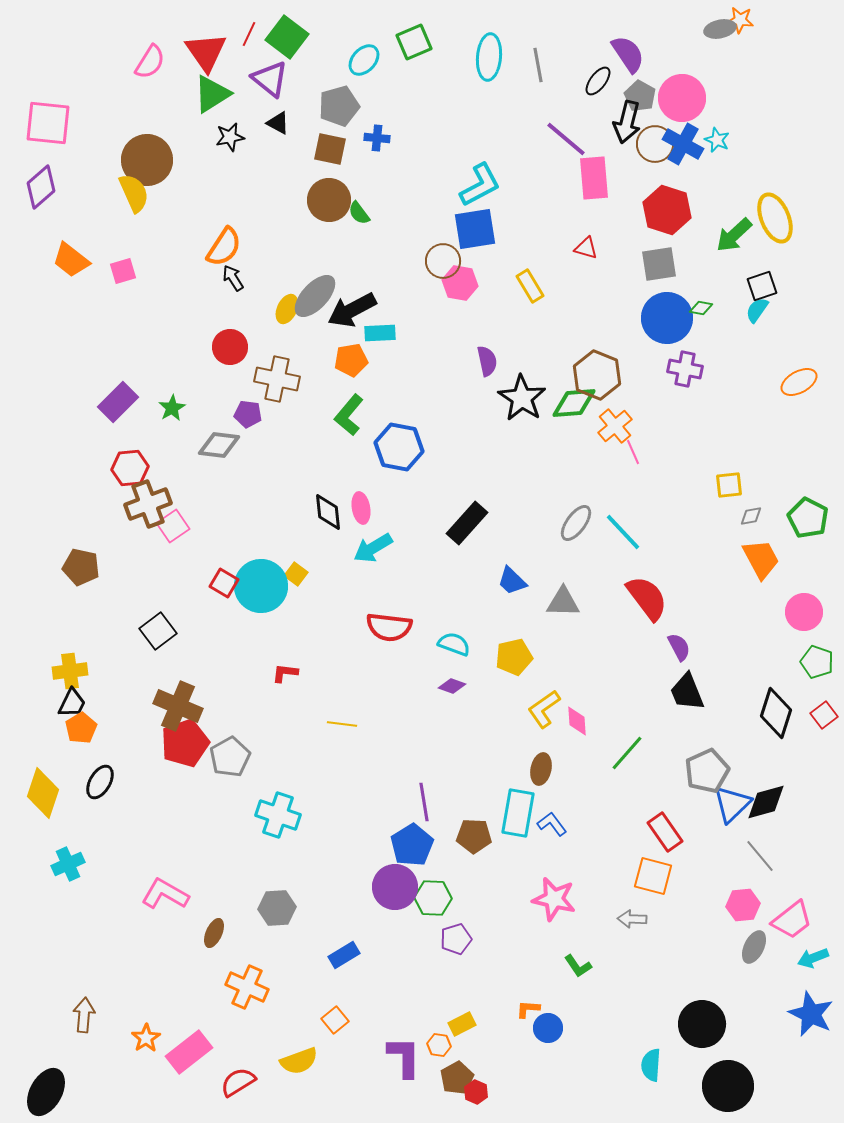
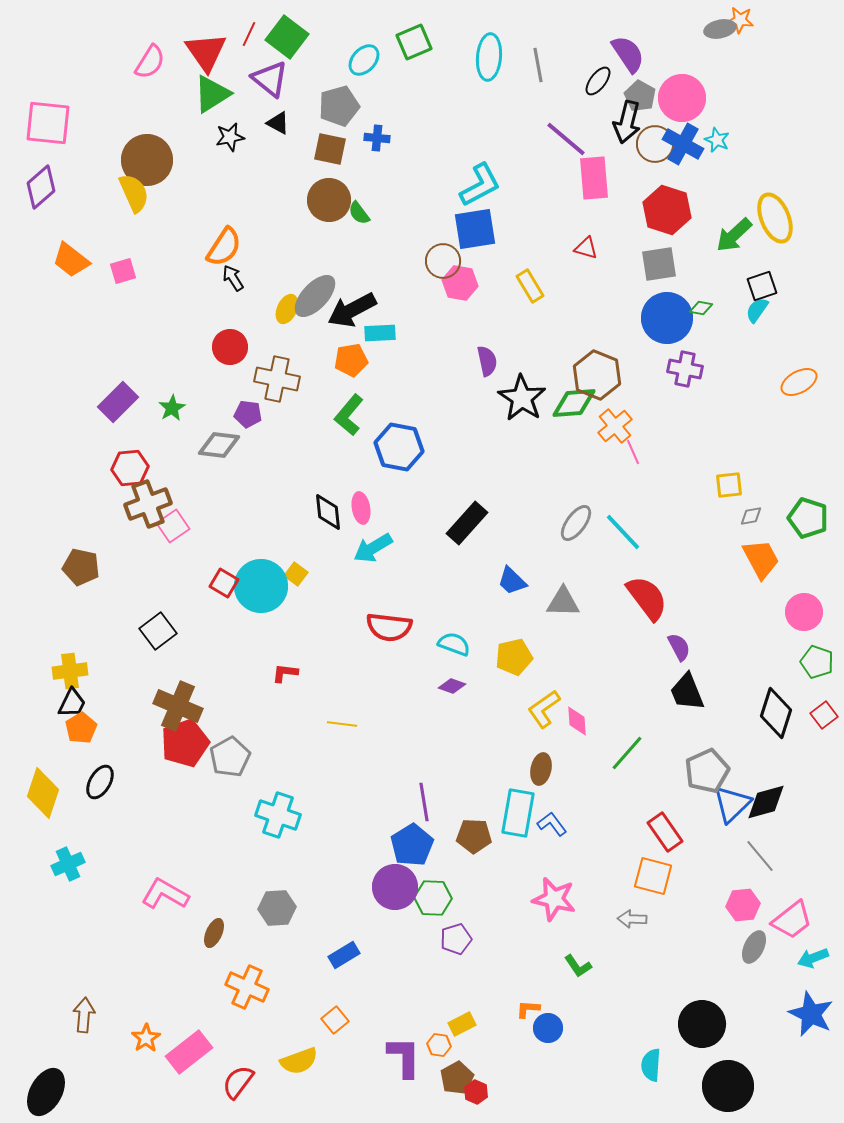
green pentagon at (808, 518): rotated 9 degrees counterclockwise
red semicircle at (238, 1082): rotated 21 degrees counterclockwise
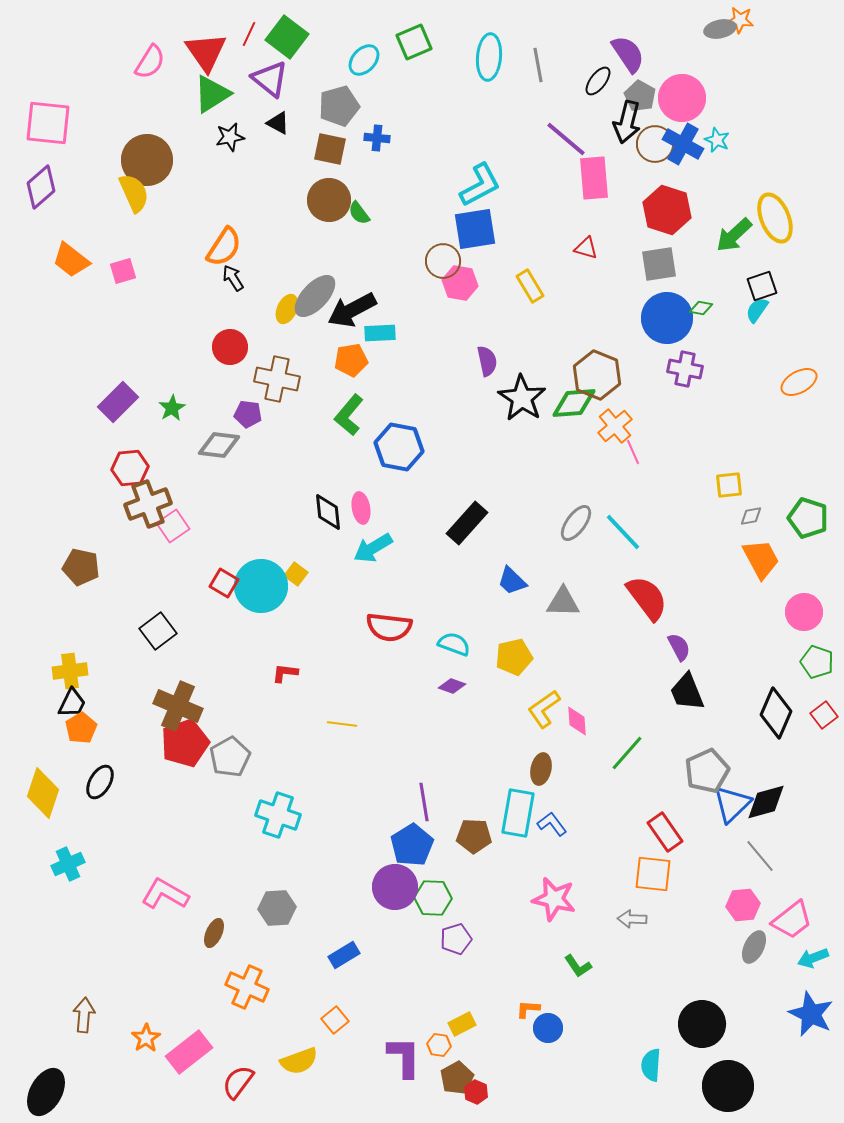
black diamond at (776, 713): rotated 6 degrees clockwise
orange square at (653, 876): moved 2 px up; rotated 9 degrees counterclockwise
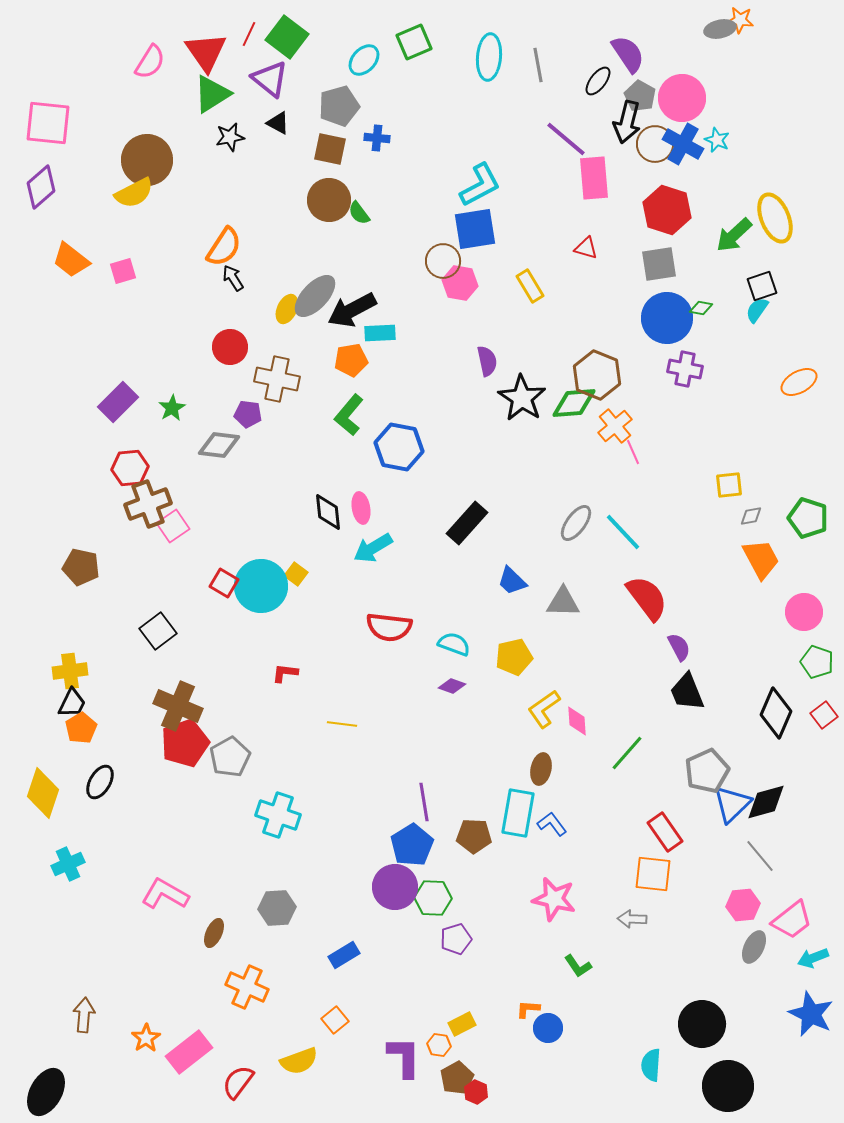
yellow semicircle at (134, 193): rotated 87 degrees clockwise
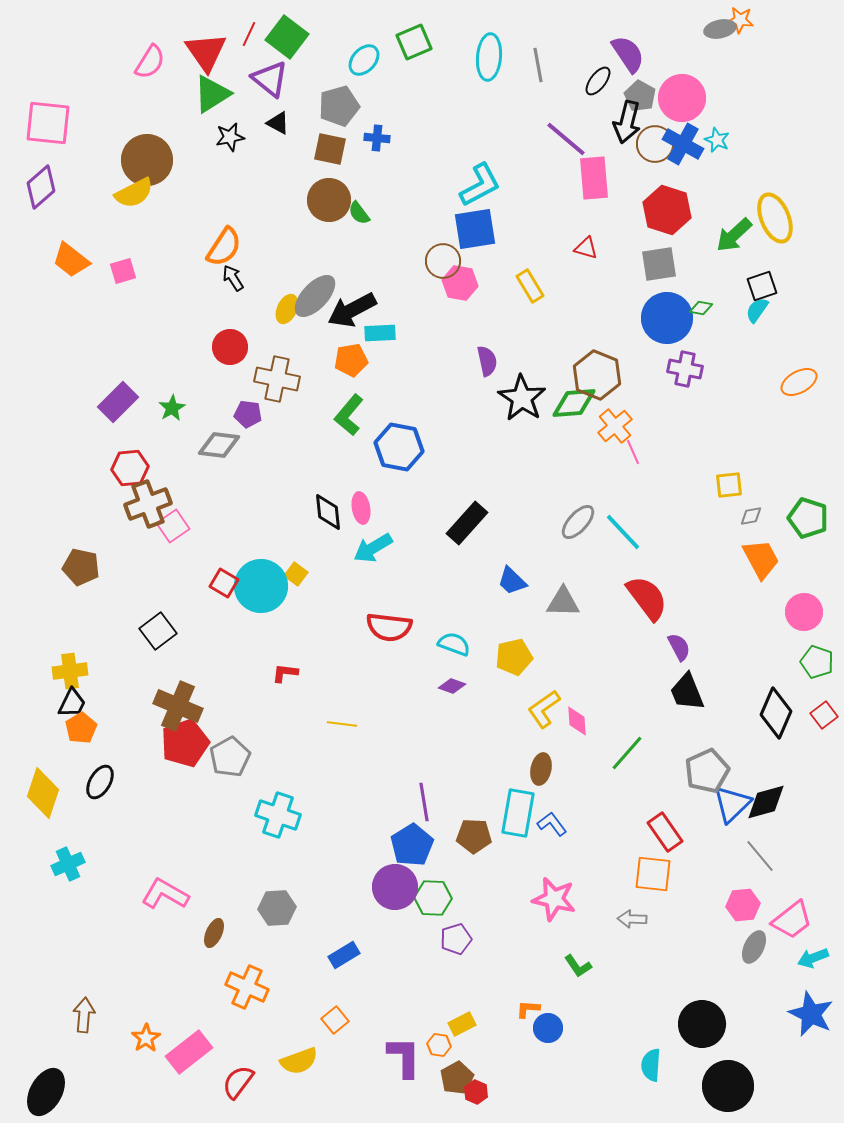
gray ellipse at (576, 523): moved 2 px right, 1 px up; rotated 6 degrees clockwise
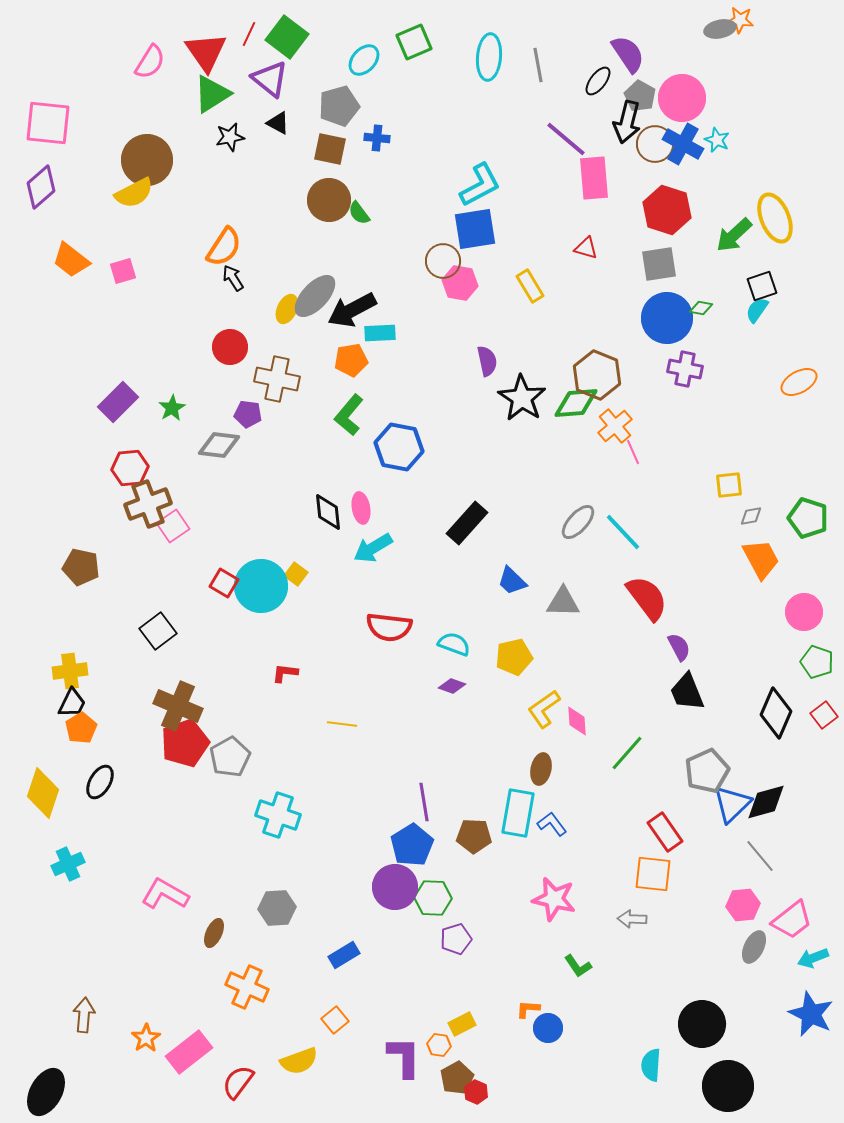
green diamond at (574, 403): moved 2 px right
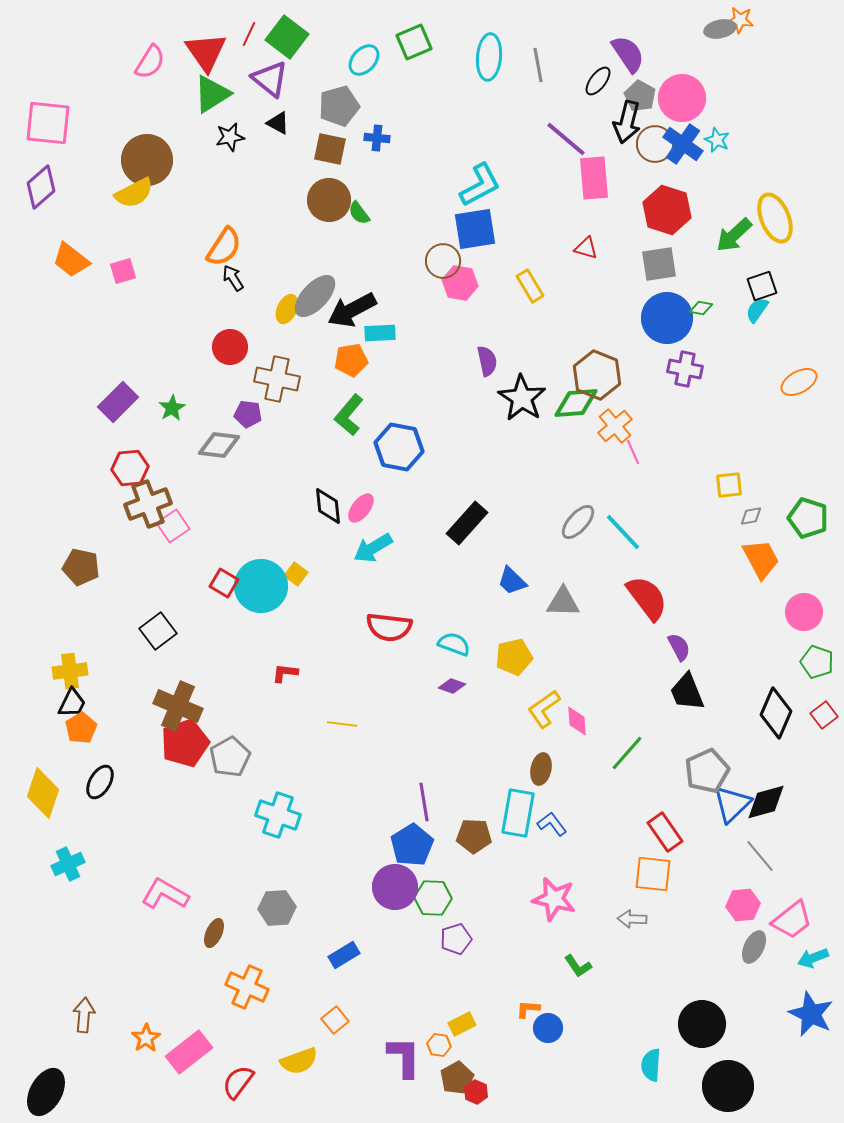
blue cross at (683, 144): rotated 6 degrees clockwise
pink ellipse at (361, 508): rotated 48 degrees clockwise
black diamond at (328, 512): moved 6 px up
